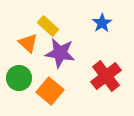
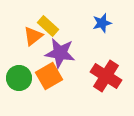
blue star: rotated 18 degrees clockwise
orange triangle: moved 5 px right, 7 px up; rotated 40 degrees clockwise
red cross: rotated 20 degrees counterclockwise
orange square: moved 1 px left, 15 px up; rotated 20 degrees clockwise
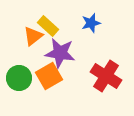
blue star: moved 11 px left
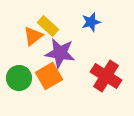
blue star: moved 1 px up
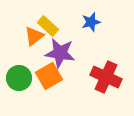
orange triangle: moved 1 px right
red cross: moved 1 px down; rotated 8 degrees counterclockwise
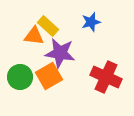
orange triangle: rotated 45 degrees clockwise
green circle: moved 1 px right, 1 px up
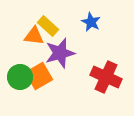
blue star: rotated 30 degrees counterclockwise
purple star: rotated 24 degrees counterclockwise
orange square: moved 10 px left
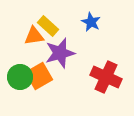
orange triangle: rotated 15 degrees counterclockwise
